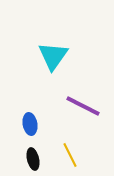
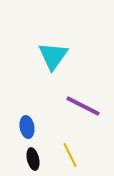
blue ellipse: moved 3 px left, 3 px down
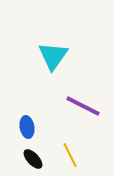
black ellipse: rotated 30 degrees counterclockwise
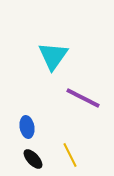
purple line: moved 8 px up
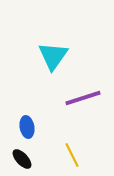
purple line: rotated 45 degrees counterclockwise
yellow line: moved 2 px right
black ellipse: moved 11 px left
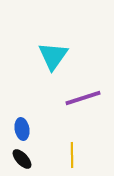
blue ellipse: moved 5 px left, 2 px down
yellow line: rotated 25 degrees clockwise
